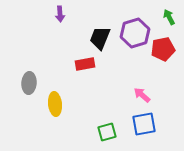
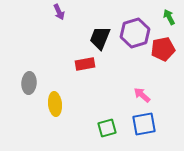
purple arrow: moved 1 px left, 2 px up; rotated 21 degrees counterclockwise
green square: moved 4 px up
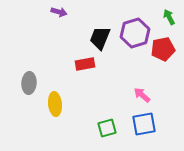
purple arrow: rotated 49 degrees counterclockwise
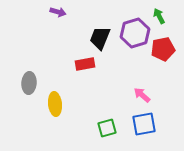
purple arrow: moved 1 px left
green arrow: moved 10 px left, 1 px up
